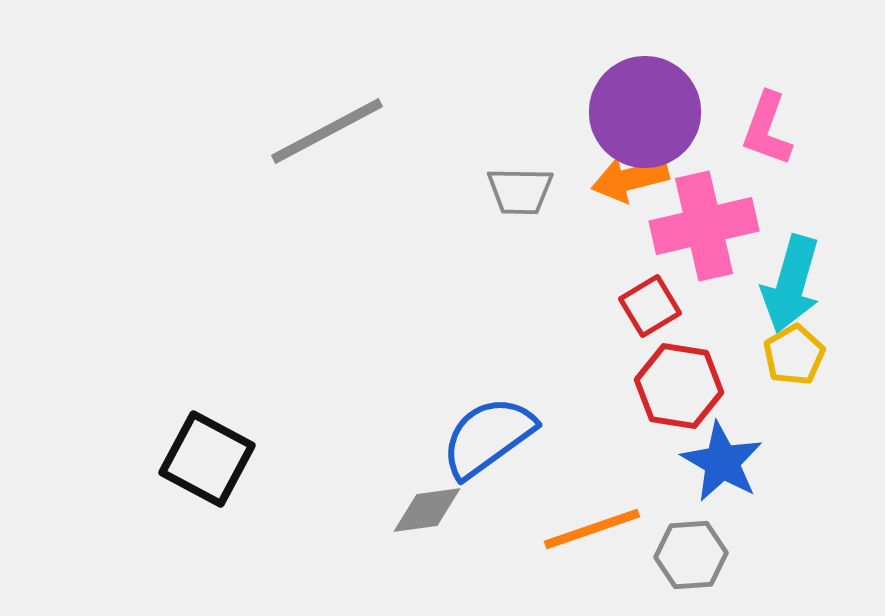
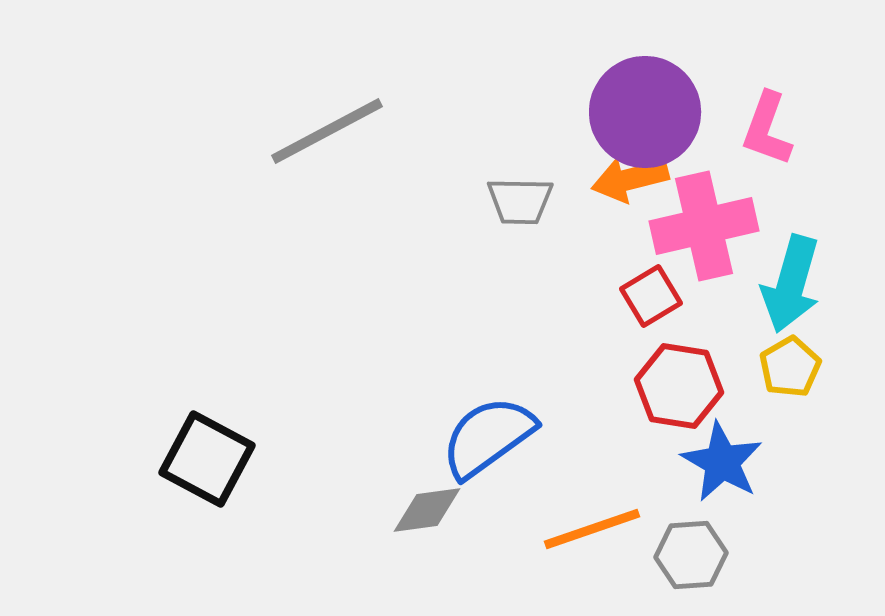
gray trapezoid: moved 10 px down
red square: moved 1 px right, 10 px up
yellow pentagon: moved 4 px left, 12 px down
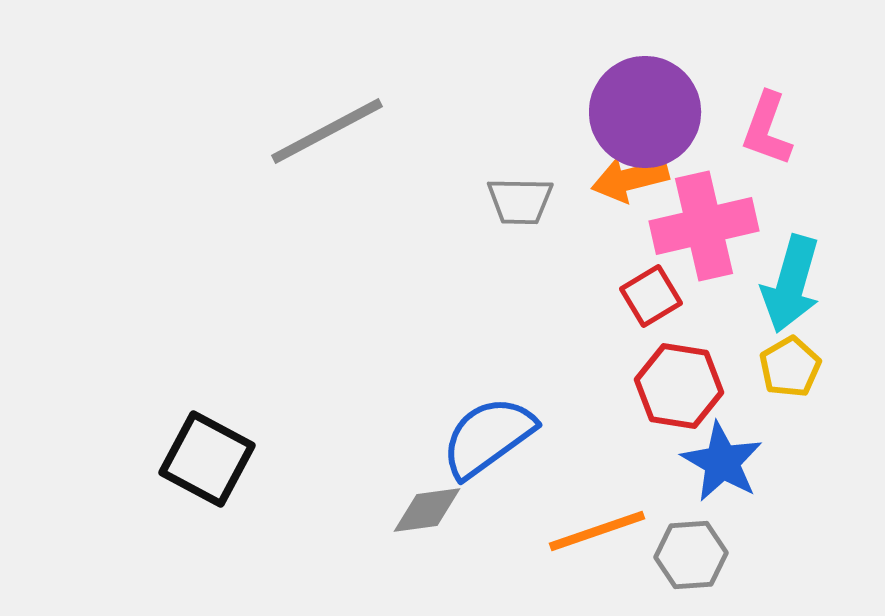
orange line: moved 5 px right, 2 px down
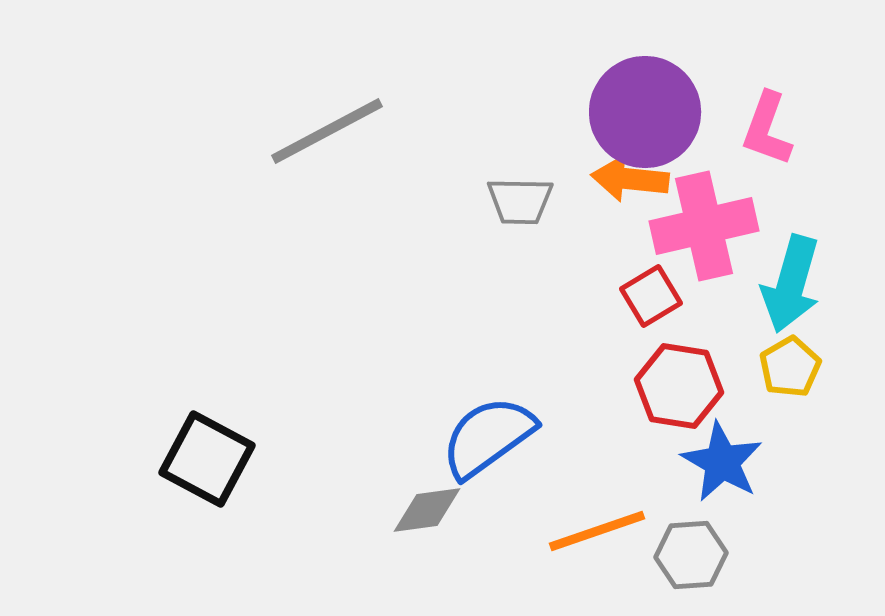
orange arrow: rotated 20 degrees clockwise
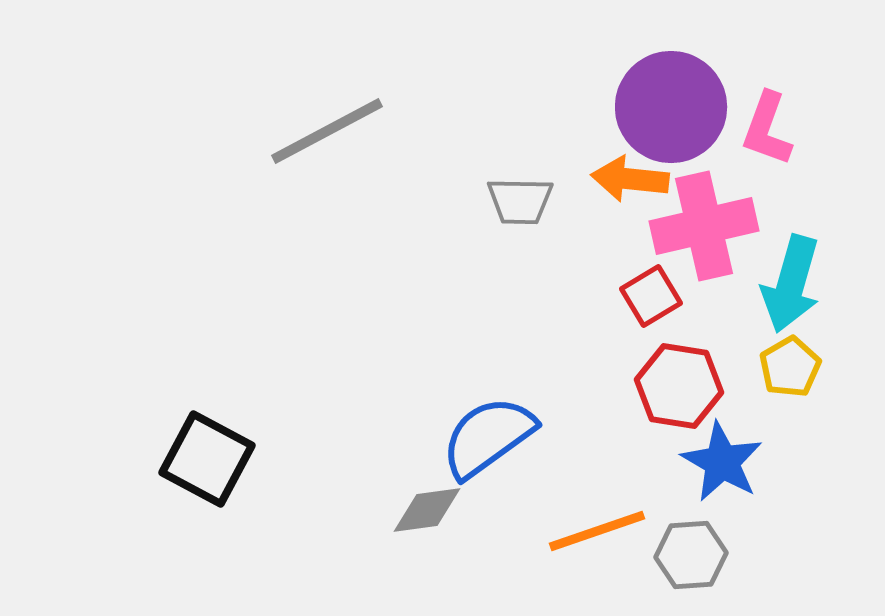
purple circle: moved 26 px right, 5 px up
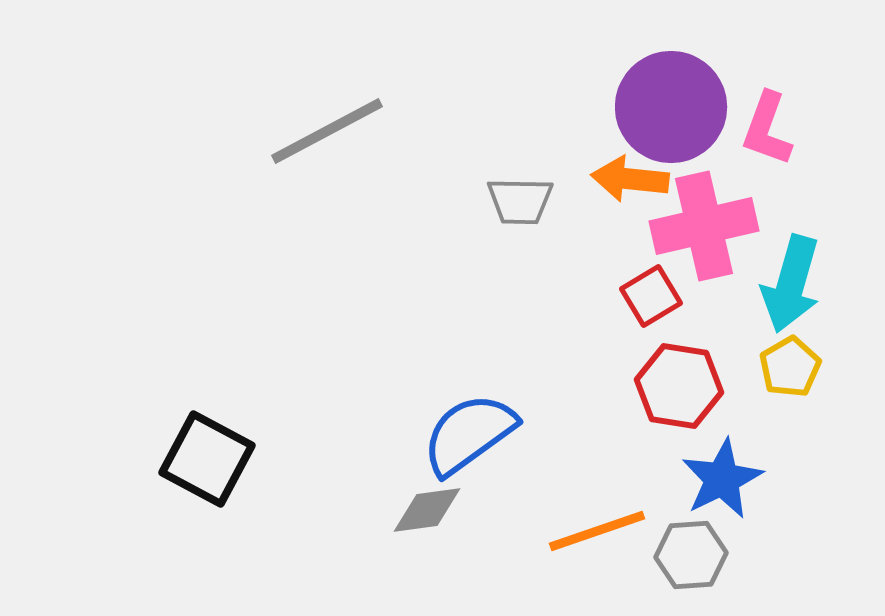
blue semicircle: moved 19 px left, 3 px up
blue star: moved 17 px down; rotated 16 degrees clockwise
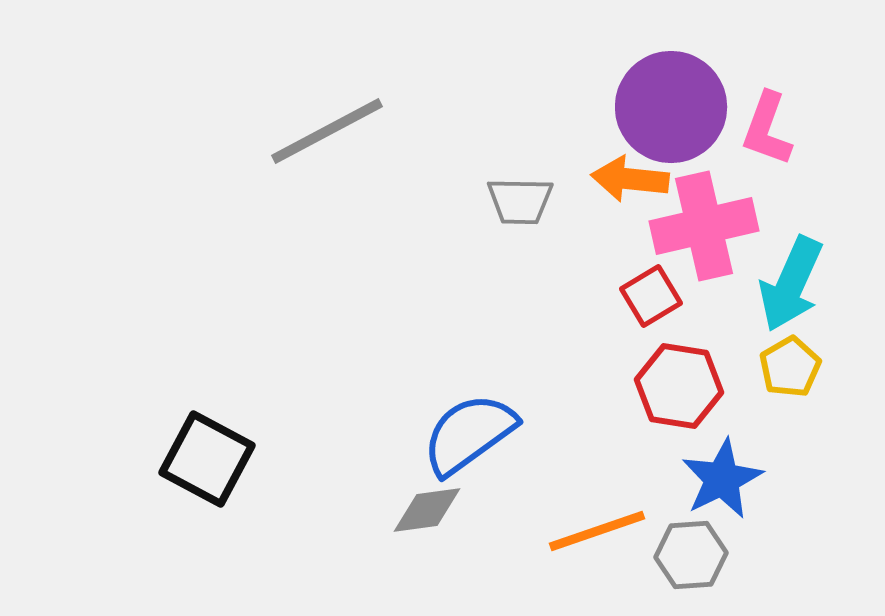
cyan arrow: rotated 8 degrees clockwise
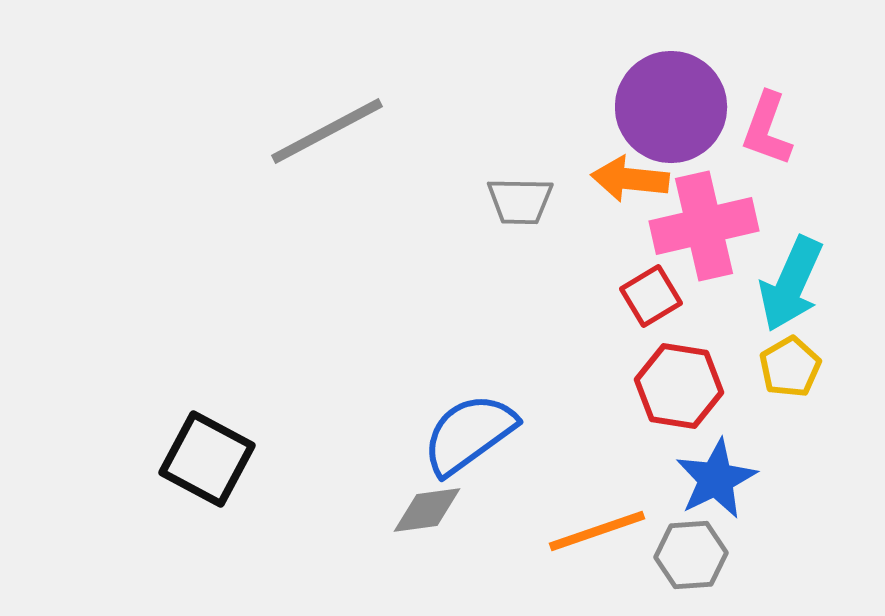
blue star: moved 6 px left
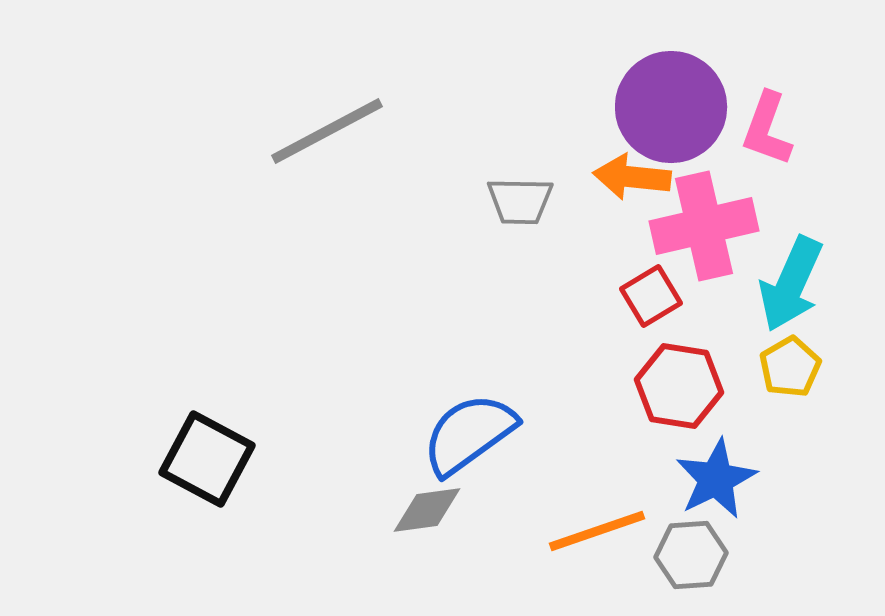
orange arrow: moved 2 px right, 2 px up
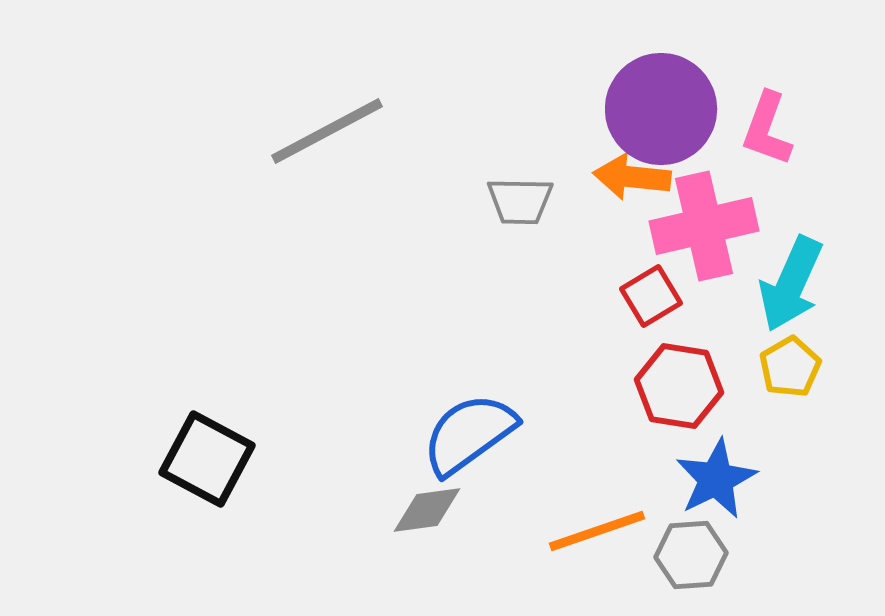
purple circle: moved 10 px left, 2 px down
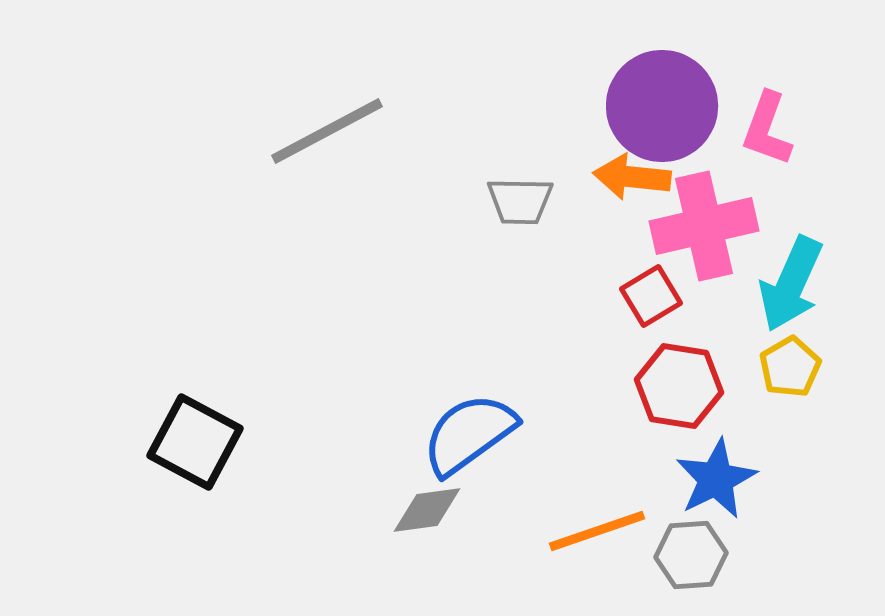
purple circle: moved 1 px right, 3 px up
black square: moved 12 px left, 17 px up
